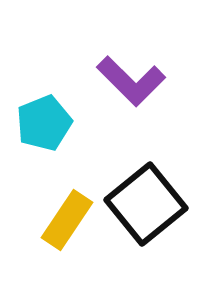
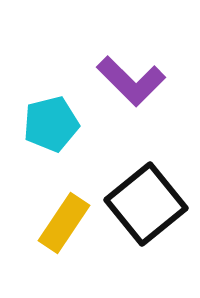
cyan pentagon: moved 7 px right, 1 px down; rotated 8 degrees clockwise
yellow rectangle: moved 3 px left, 3 px down
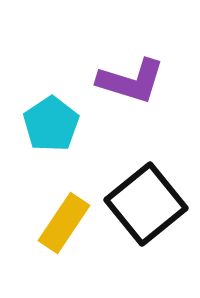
purple L-shape: rotated 28 degrees counterclockwise
cyan pentagon: rotated 20 degrees counterclockwise
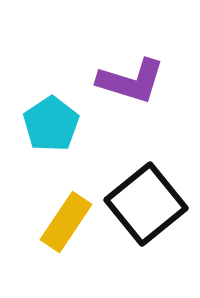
yellow rectangle: moved 2 px right, 1 px up
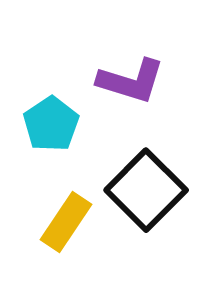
black square: moved 14 px up; rotated 6 degrees counterclockwise
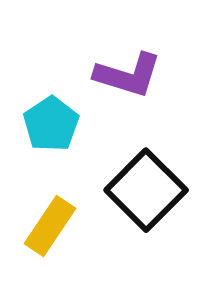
purple L-shape: moved 3 px left, 6 px up
yellow rectangle: moved 16 px left, 4 px down
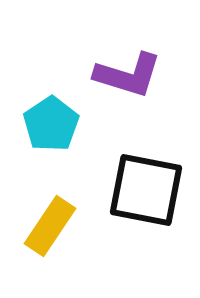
black square: rotated 34 degrees counterclockwise
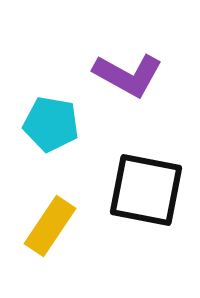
purple L-shape: rotated 12 degrees clockwise
cyan pentagon: rotated 28 degrees counterclockwise
